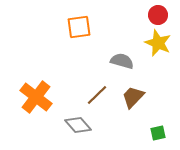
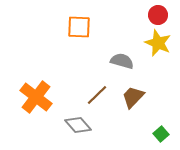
orange square: rotated 10 degrees clockwise
green square: moved 3 px right, 1 px down; rotated 28 degrees counterclockwise
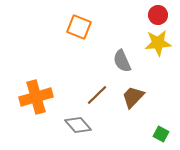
orange square: rotated 20 degrees clockwise
yellow star: rotated 28 degrees counterclockwise
gray semicircle: rotated 130 degrees counterclockwise
orange cross: rotated 36 degrees clockwise
green square: rotated 21 degrees counterclockwise
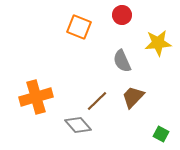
red circle: moved 36 px left
brown line: moved 6 px down
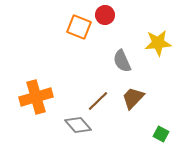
red circle: moved 17 px left
brown trapezoid: moved 1 px down
brown line: moved 1 px right
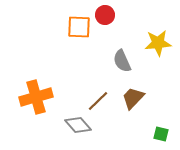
orange square: rotated 20 degrees counterclockwise
green square: rotated 14 degrees counterclockwise
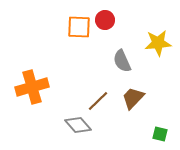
red circle: moved 5 px down
orange cross: moved 4 px left, 10 px up
green square: moved 1 px left
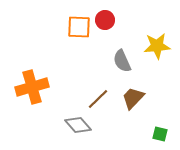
yellow star: moved 1 px left, 3 px down
brown line: moved 2 px up
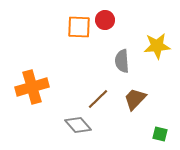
gray semicircle: rotated 20 degrees clockwise
brown trapezoid: moved 2 px right, 1 px down
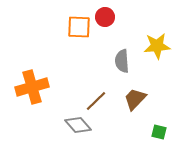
red circle: moved 3 px up
brown line: moved 2 px left, 2 px down
green square: moved 1 px left, 2 px up
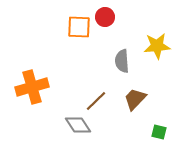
gray diamond: rotated 8 degrees clockwise
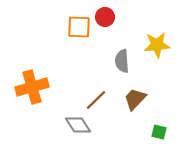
yellow star: moved 1 px up
brown line: moved 1 px up
